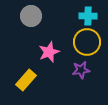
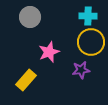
gray circle: moved 1 px left, 1 px down
yellow circle: moved 4 px right
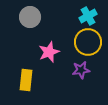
cyan cross: rotated 30 degrees counterclockwise
yellow circle: moved 3 px left
yellow rectangle: rotated 35 degrees counterclockwise
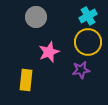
gray circle: moved 6 px right
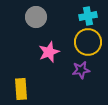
cyan cross: rotated 18 degrees clockwise
yellow rectangle: moved 5 px left, 9 px down; rotated 10 degrees counterclockwise
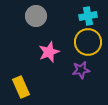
gray circle: moved 1 px up
yellow rectangle: moved 2 px up; rotated 20 degrees counterclockwise
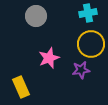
cyan cross: moved 3 px up
yellow circle: moved 3 px right, 2 px down
pink star: moved 6 px down
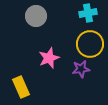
yellow circle: moved 1 px left
purple star: moved 1 px up
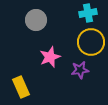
gray circle: moved 4 px down
yellow circle: moved 1 px right, 2 px up
pink star: moved 1 px right, 1 px up
purple star: moved 1 px left, 1 px down
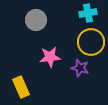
pink star: rotated 15 degrees clockwise
purple star: moved 2 px up; rotated 24 degrees clockwise
